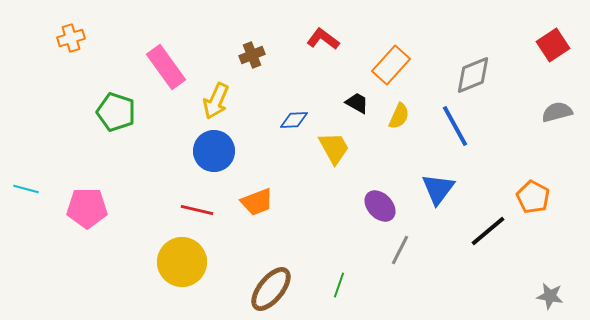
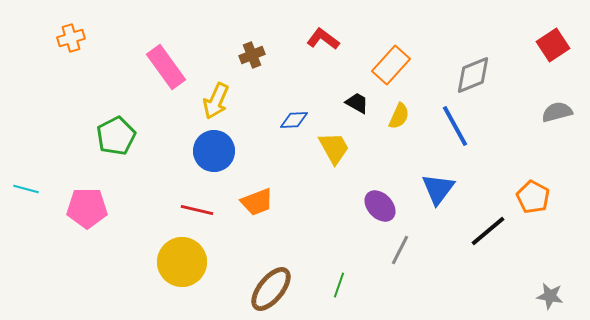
green pentagon: moved 24 px down; rotated 27 degrees clockwise
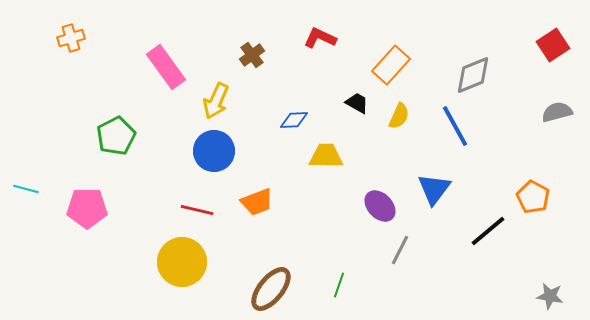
red L-shape: moved 3 px left, 1 px up; rotated 12 degrees counterclockwise
brown cross: rotated 15 degrees counterclockwise
yellow trapezoid: moved 8 px left, 8 px down; rotated 60 degrees counterclockwise
blue triangle: moved 4 px left
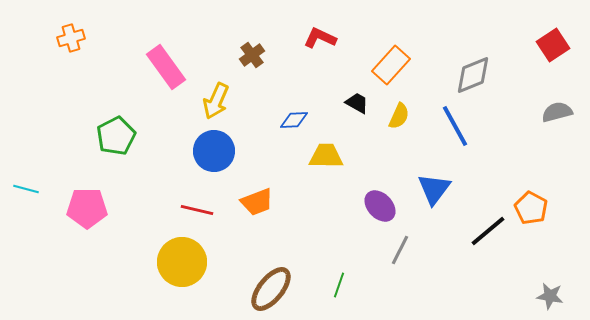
orange pentagon: moved 2 px left, 11 px down
